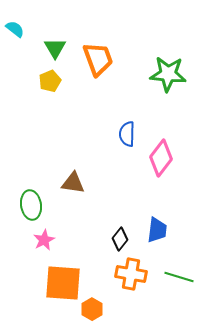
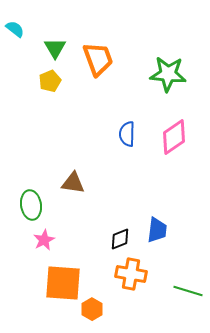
pink diamond: moved 13 px right, 21 px up; rotated 18 degrees clockwise
black diamond: rotated 30 degrees clockwise
green line: moved 9 px right, 14 px down
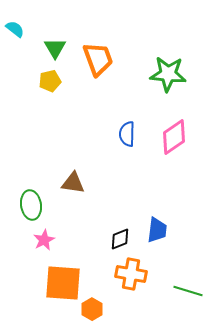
yellow pentagon: rotated 10 degrees clockwise
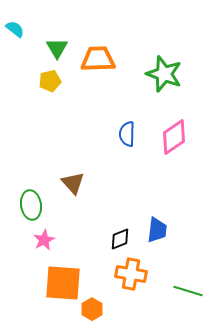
green triangle: moved 2 px right
orange trapezoid: rotated 72 degrees counterclockwise
green star: moved 4 px left; rotated 15 degrees clockwise
brown triangle: rotated 40 degrees clockwise
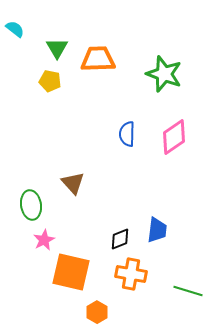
yellow pentagon: rotated 25 degrees clockwise
orange square: moved 8 px right, 11 px up; rotated 9 degrees clockwise
orange hexagon: moved 5 px right, 3 px down
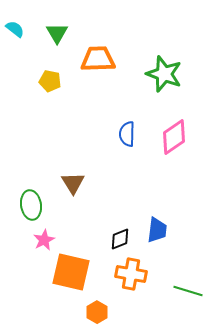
green triangle: moved 15 px up
brown triangle: rotated 10 degrees clockwise
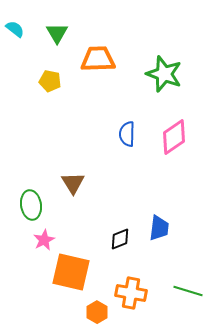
blue trapezoid: moved 2 px right, 2 px up
orange cross: moved 19 px down
